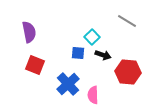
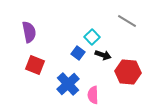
blue square: rotated 32 degrees clockwise
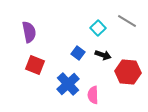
cyan square: moved 6 px right, 9 px up
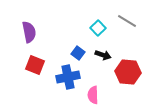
blue cross: moved 7 px up; rotated 30 degrees clockwise
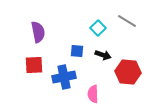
purple semicircle: moved 9 px right
blue square: moved 1 px left, 2 px up; rotated 32 degrees counterclockwise
red square: moved 1 px left; rotated 24 degrees counterclockwise
blue cross: moved 4 px left
pink semicircle: moved 1 px up
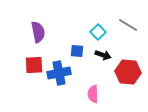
gray line: moved 1 px right, 4 px down
cyan square: moved 4 px down
blue cross: moved 5 px left, 4 px up
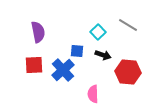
blue cross: moved 4 px right, 3 px up; rotated 30 degrees counterclockwise
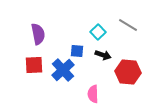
purple semicircle: moved 2 px down
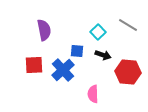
purple semicircle: moved 6 px right, 4 px up
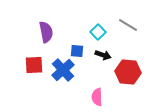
purple semicircle: moved 2 px right, 2 px down
pink semicircle: moved 4 px right, 3 px down
